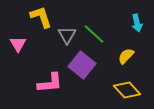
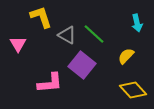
gray triangle: rotated 30 degrees counterclockwise
yellow diamond: moved 6 px right
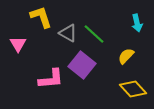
gray triangle: moved 1 px right, 2 px up
pink L-shape: moved 1 px right, 4 px up
yellow diamond: moved 1 px up
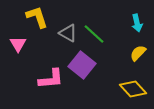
yellow L-shape: moved 4 px left
yellow semicircle: moved 12 px right, 3 px up
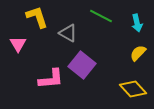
green line: moved 7 px right, 18 px up; rotated 15 degrees counterclockwise
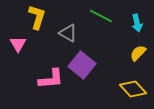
yellow L-shape: rotated 35 degrees clockwise
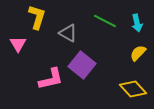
green line: moved 4 px right, 5 px down
pink L-shape: rotated 8 degrees counterclockwise
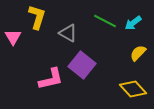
cyan arrow: moved 4 px left; rotated 66 degrees clockwise
pink triangle: moved 5 px left, 7 px up
